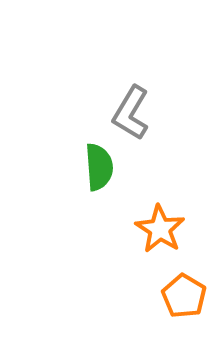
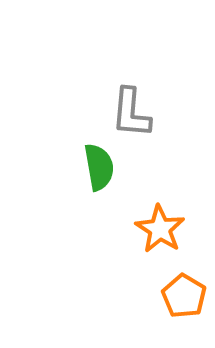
gray L-shape: rotated 26 degrees counterclockwise
green semicircle: rotated 6 degrees counterclockwise
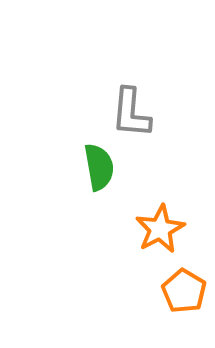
orange star: rotated 12 degrees clockwise
orange pentagon: moved 5 px up
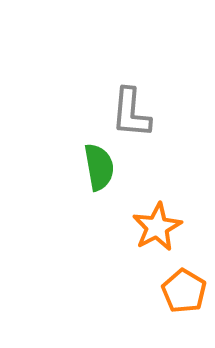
orange star: moved 3 px left, 2 px up
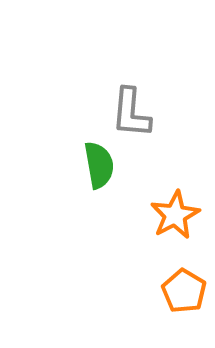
green semicircle: moved 2 px up
orange star: moved 18 px right, 12 px up
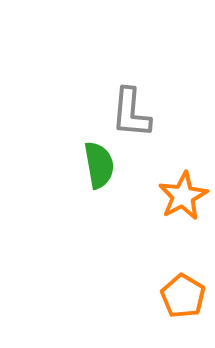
orange star: moved 8 px right, 19 px up
orange pentagon: moved 1 px left, 5 px down
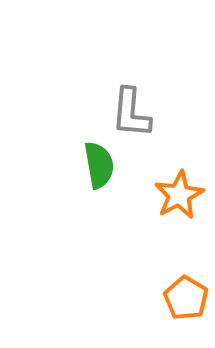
orange star: moved 4 px left, 1 px up
orange pentagon: moved 3 px right, 2 px down
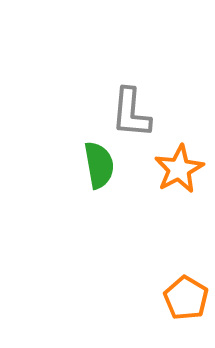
orange star: moved 26 px up
